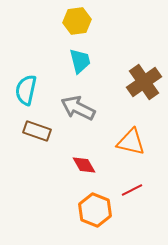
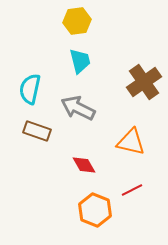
cyan semicircle: moved 4 px right, 1 px up
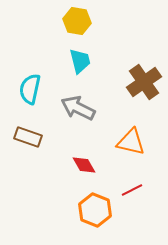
yellow hexagon: rotated 16 degrees clockwise
brown rectangle: moved 9 px left, 6 px down
